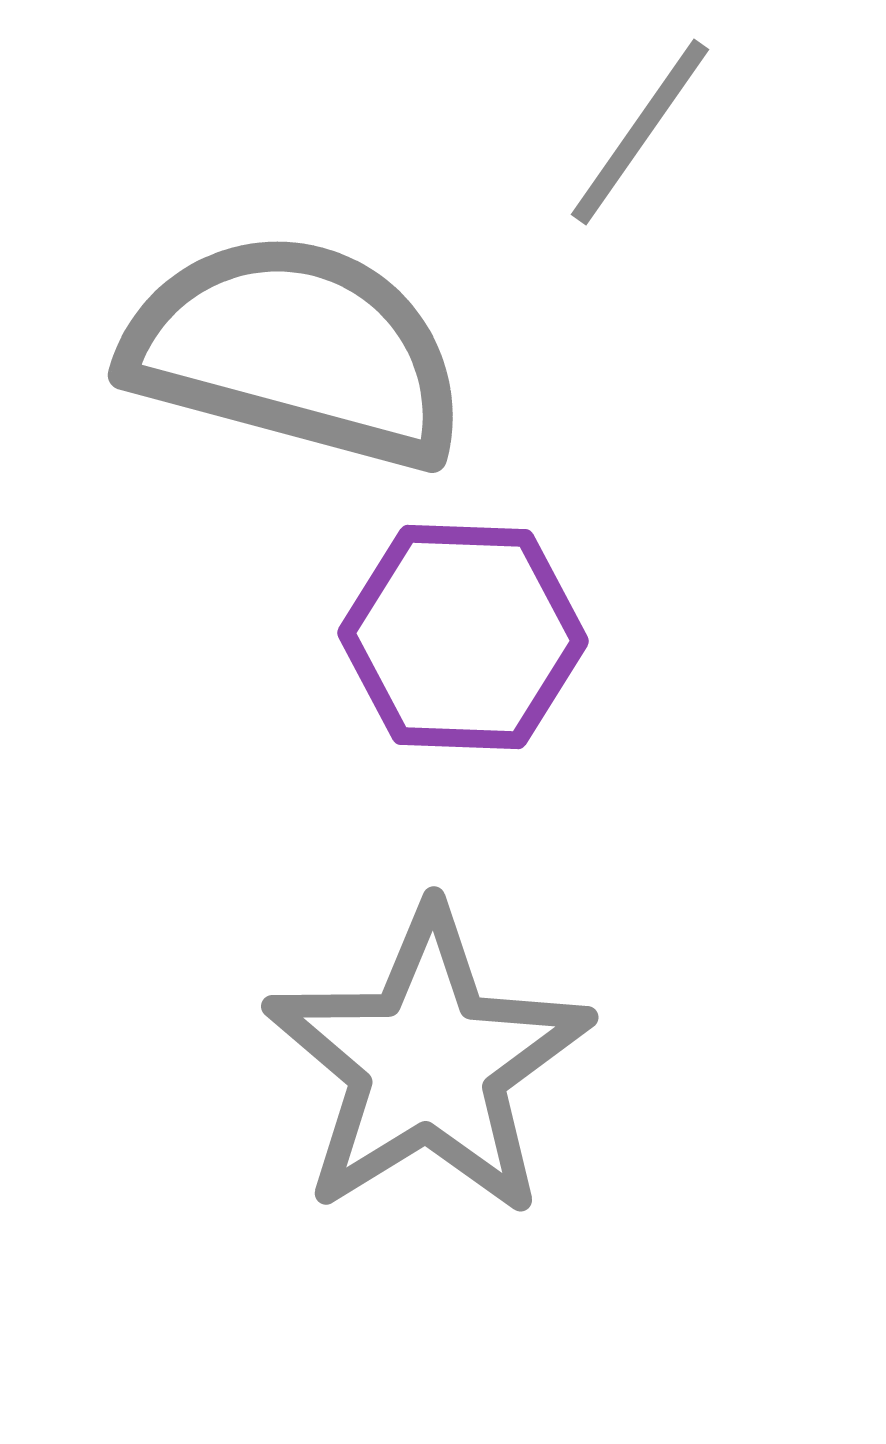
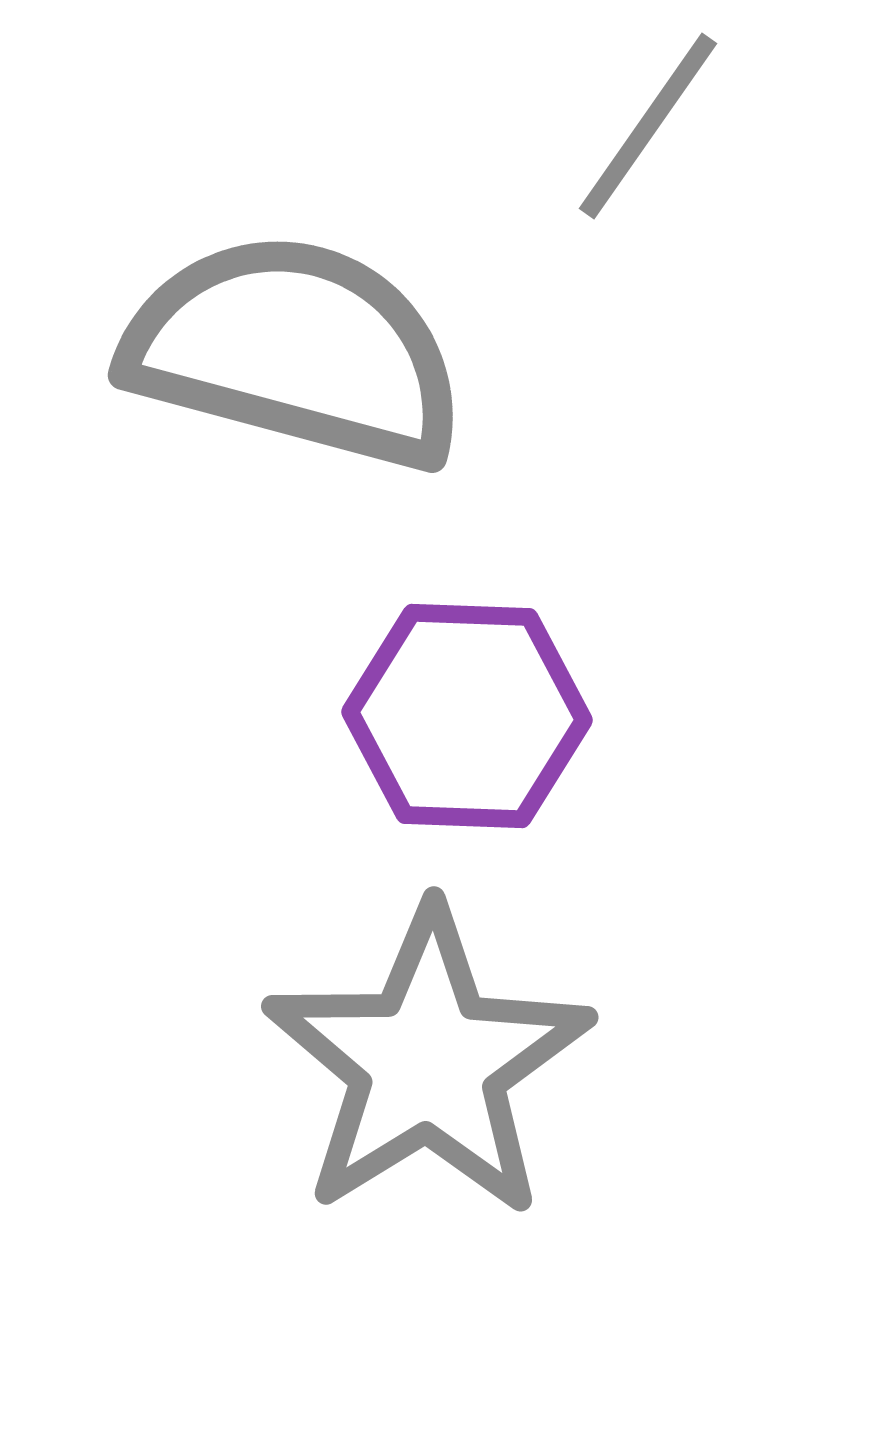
gray line: moved 8 px right, 6 px up
purple hexagon: moved 4 px right, 79 px down
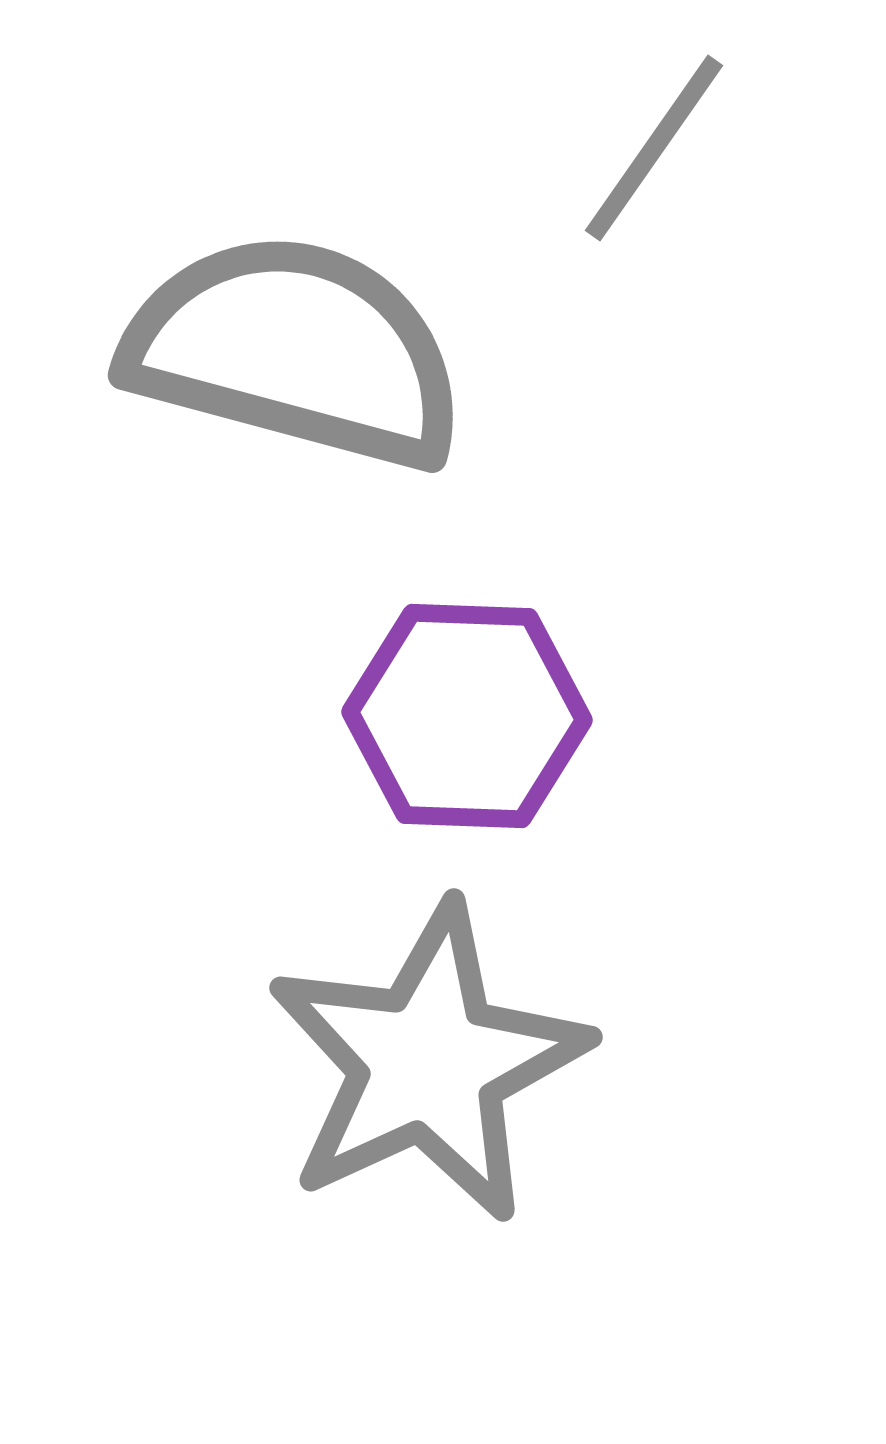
gray line: moved 6 px right, 22 px down
gray star: rotated 7 degrees clockwise
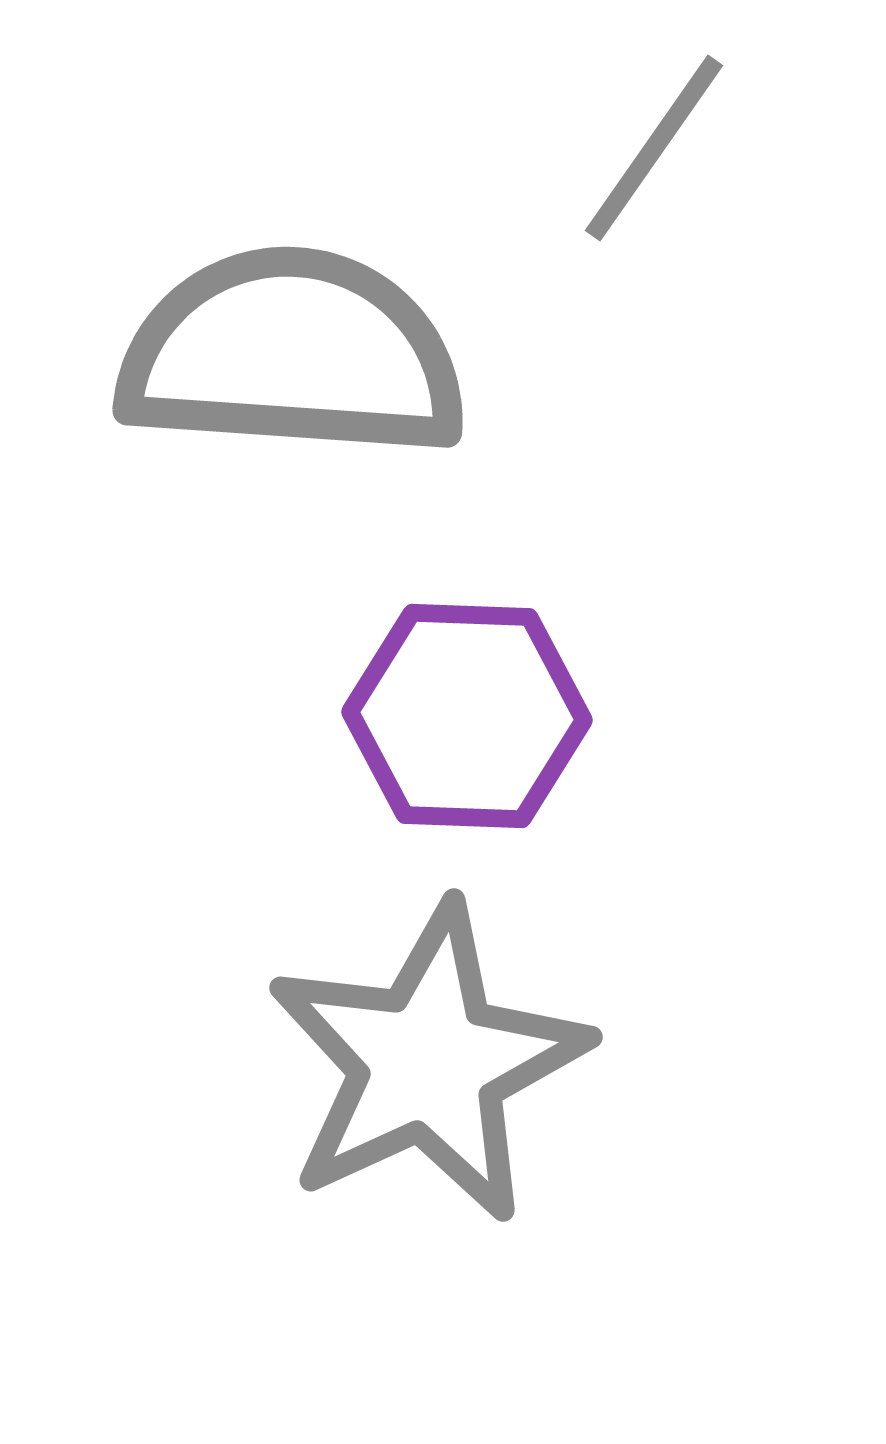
gray semicircle: moved 3 px left, 3 px down; rotated 11 degrees counterclockwise
